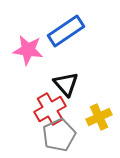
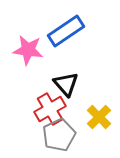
yellow cross: rotated 20 degrees counterclockwise
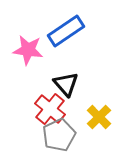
red cross: rotated 20 degrees counterclockwise
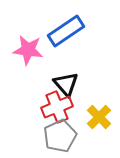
red cross: moved 7 px right, 2 px up; rotated 28 degrees clockwise
gray pentagon: moved 1 px right, 1 px down
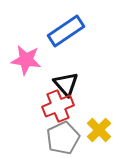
pink star: moved 2 px left, 10 px down
red cross: moved 1 px right, 1 px up
yellow cross: moved 13 px down
gray pentagon: moved 3 px right, 2 px down
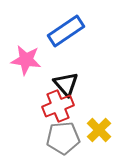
gray pentagon: rotated 20 degrees clockwise
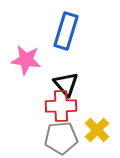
blue rectangle: rotated 39 degrees counterclockwise
red cross: moved 3 px right; rotated 20 degrees clockwise
yellow cross: moved 2 px left
gray pentagon: moved 2 px left
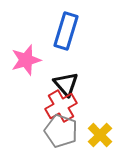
pink star: rotated 24 degrees counterclockwise
red cross: rotated 28 degrees counterclockwise
yellow cross: moved 3 px right, 5 px down
gray pentagon: moved 7 px up; rotated 24 degrees clockwise
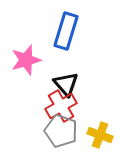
yellow cross: rotated 25 degrees counterclockwise
